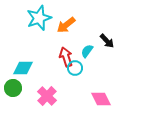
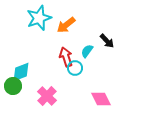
cyan diamond: moved 2 px left, 4 px down; rotated 20 degrees counterclockwise
green circle: moved 2 px up
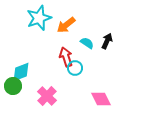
black arrow: rotated 112 degrees counterclockwise
cyan semicircle: moved 8 px up; rotated 88 degrees clockwise
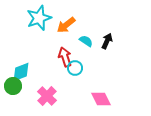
cyan semicircle: moved 1 px left, 2 px up
red arrow: moved 1 px left
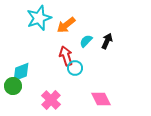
cyan semicircle: rotated 80 degrees counterclockwise
red arrow: moved 1 px right, 1 px up
pink cross: moved 4 px right, 4 px down
